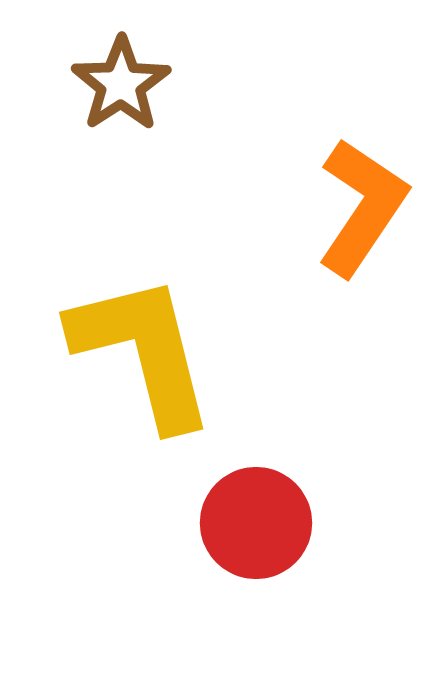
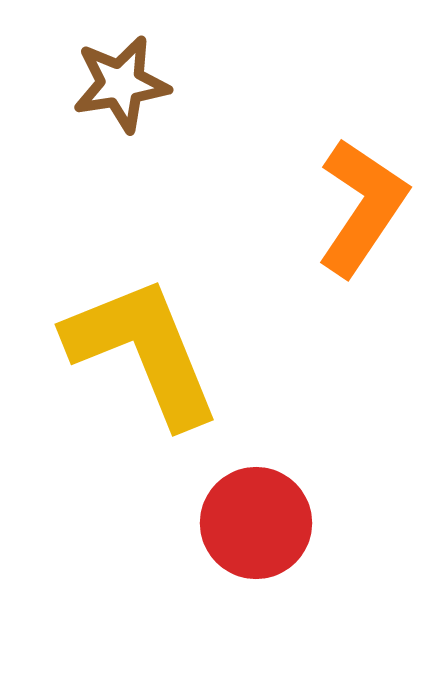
brown star: rotated 24 degrees clockwise
yellow L-shape: rotated 8 degrees counterclockwise
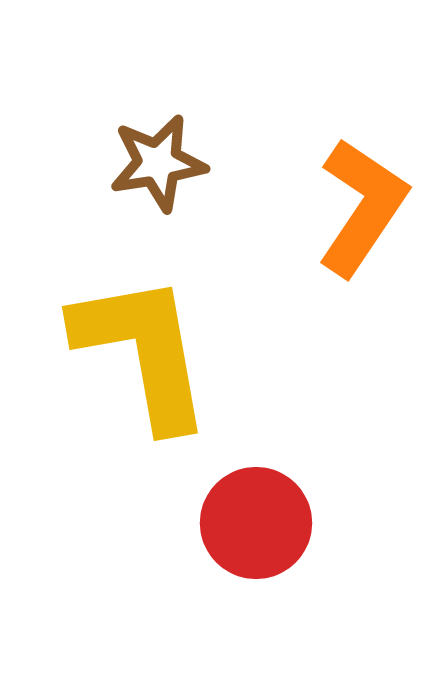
brown star: moved 37 px right, 79 px down
yellow L-shape: rotated 12 degrees clockwise
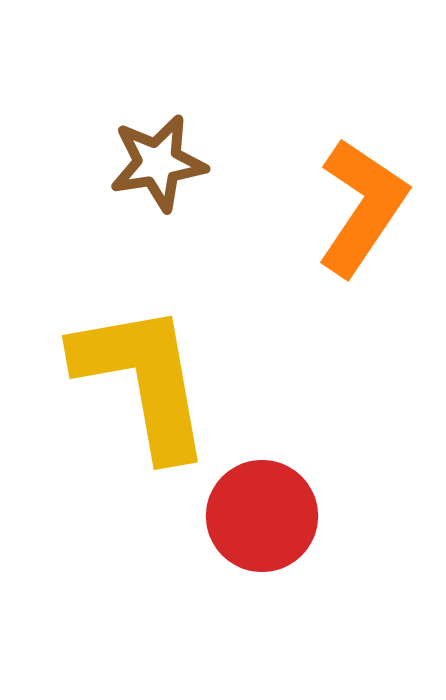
yellow L-shape: moved 29 px down
red circle: moved 6 px right, 7 px up
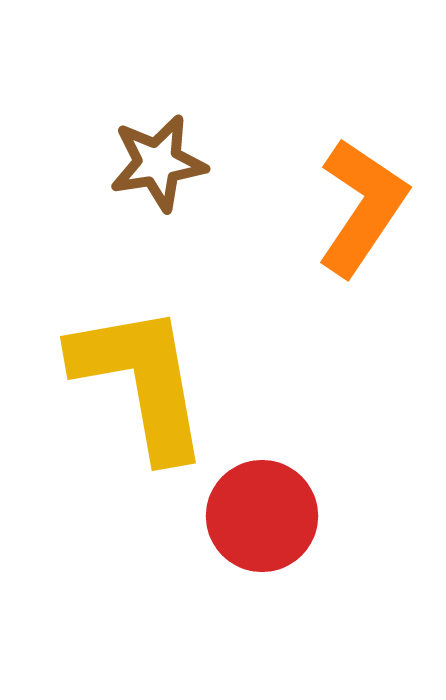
yellow L-shape: moved 2 px left, 1 px down
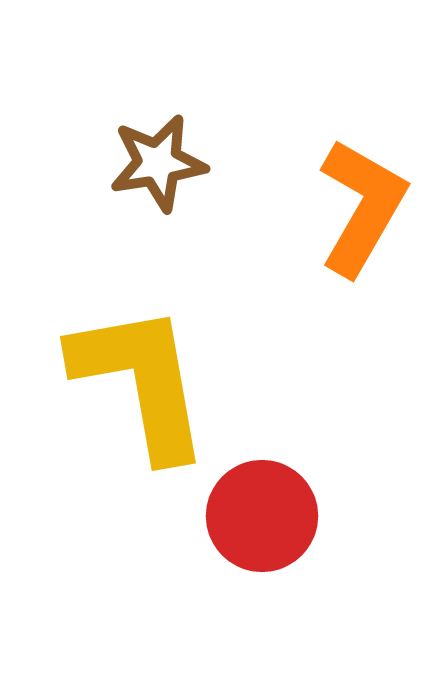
orange L-shape: rotated 4 degrees counterclockwise
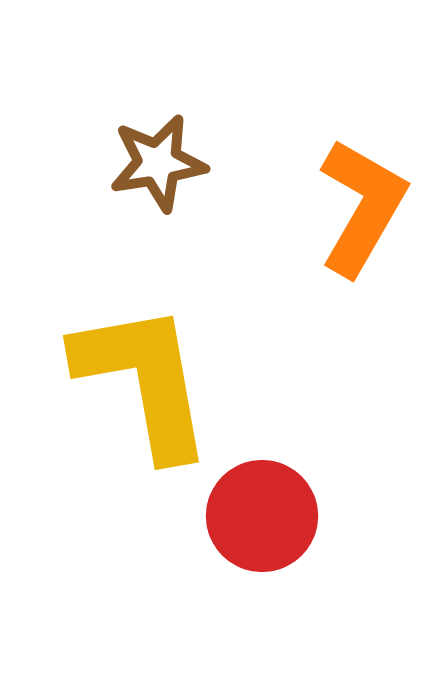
yellow L-shape: moved 3 px right, 1 px up
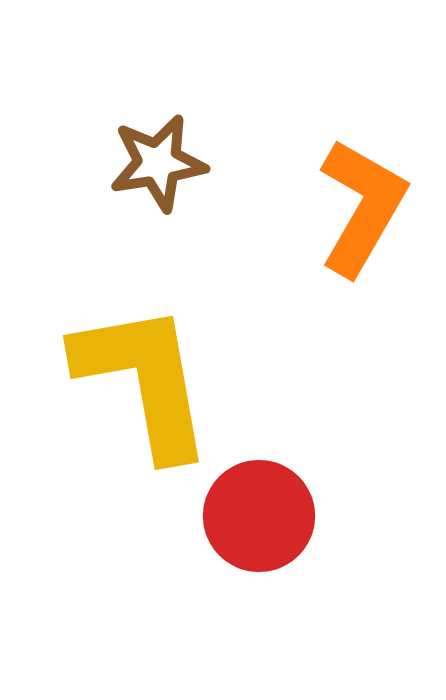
red circle: moved 3 px left
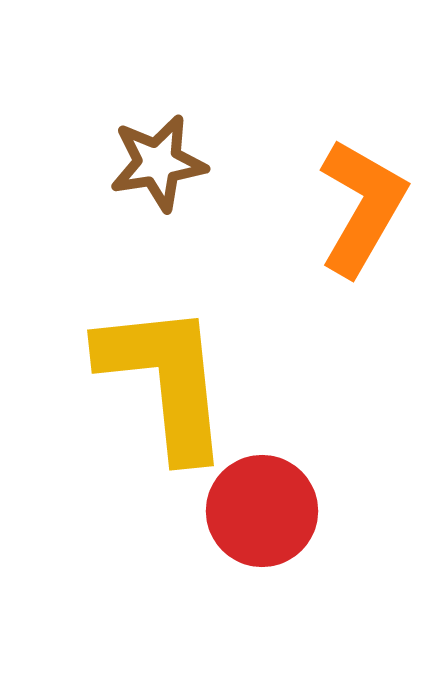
yellow L-shape: moved 21 px right; rotated 4 degrees clockwise
red circle: moved 3 px right, 5 px up
